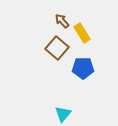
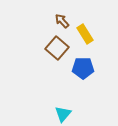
yellow rectangle: moved 3 px right, 1 px down
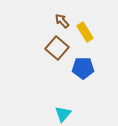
yellow rectangle: moved 2 px up
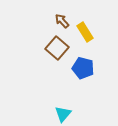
blue pentagon: rotated 15 degrees clockwise
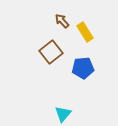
brown square: moved 6 px left, 4 px down; rotated 10 degrees clockwise
blue pentagon: rotated 20 degrees counterclockwise
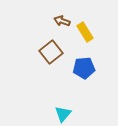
brown arrow: rotated 28 degrees counterclockwise
blue pentagon: moved 1 px right
